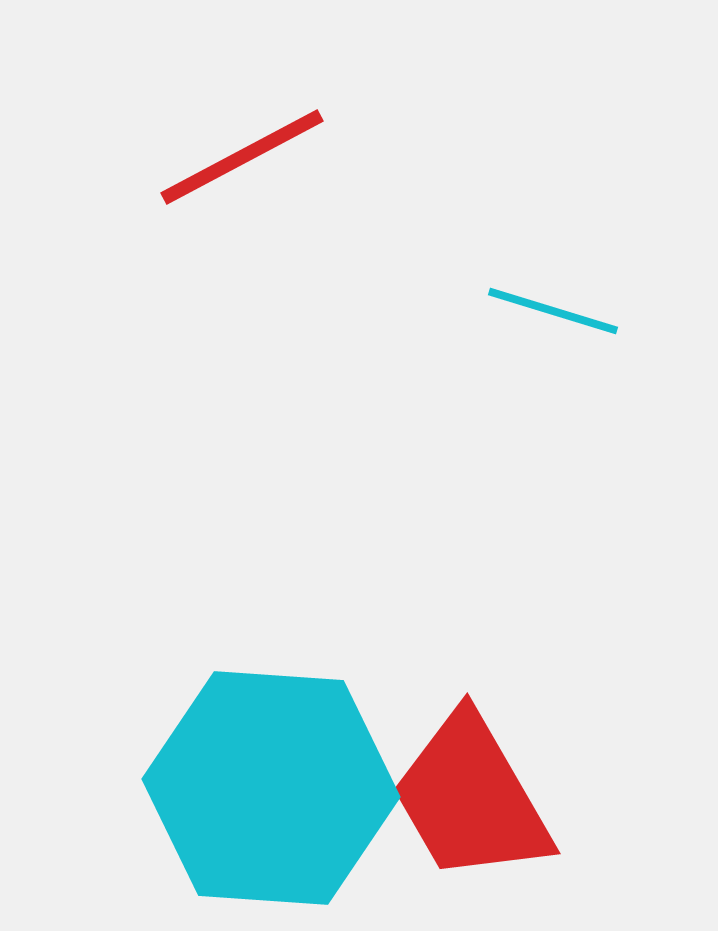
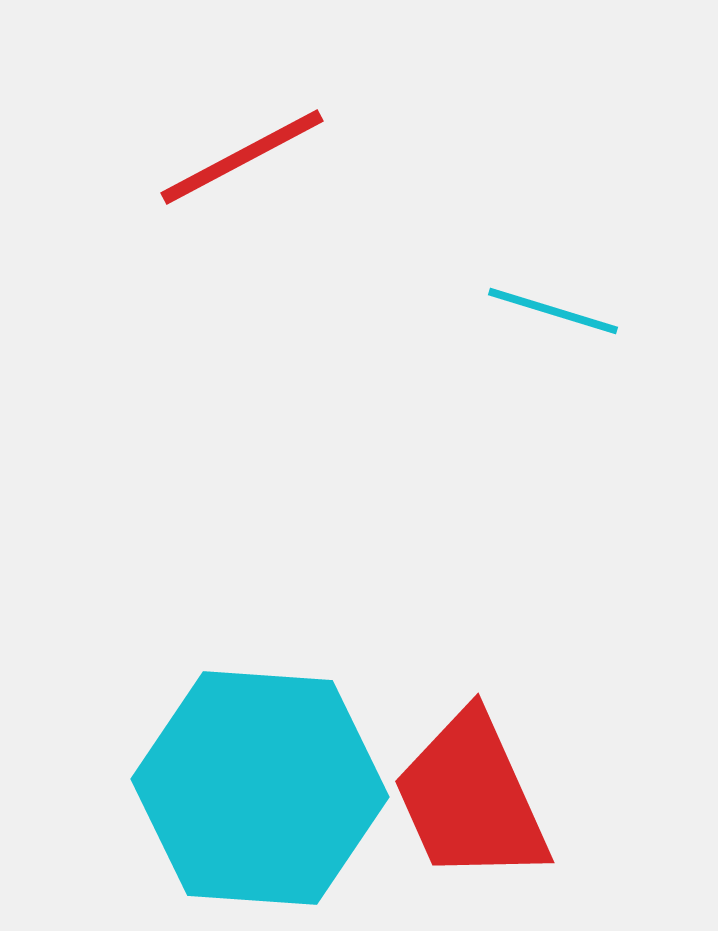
cyan hexagon: moved 11 px left
red trapezoid: rotated 6 degrees clockwise
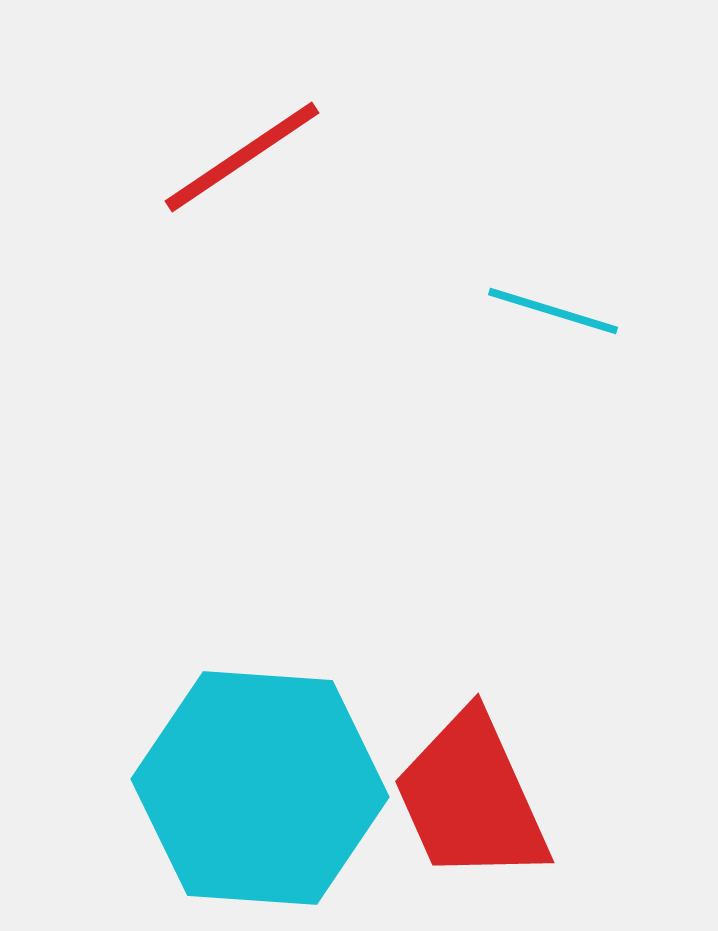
red line: rotated 6 degrees counterclockwise
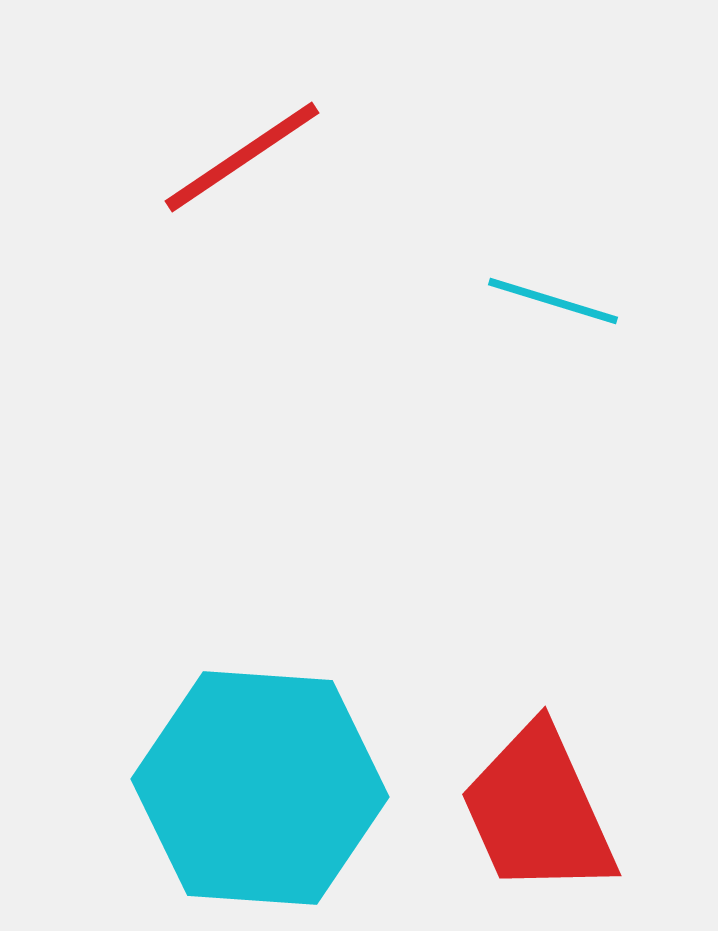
cyan line: moved 10 px up
red trapezoid: moved 67 px right, 13 px down
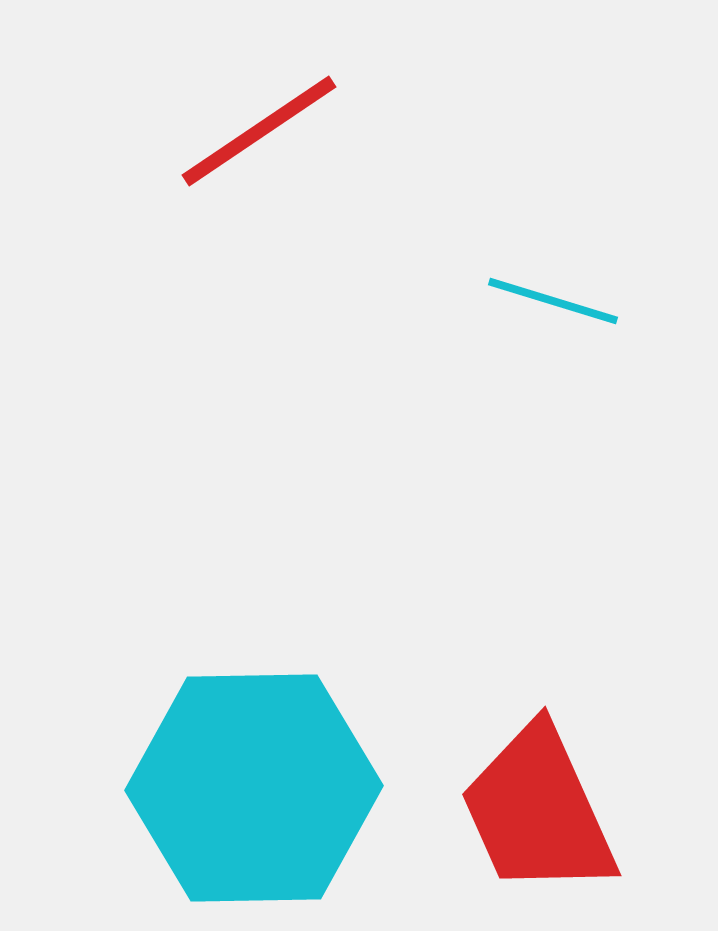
red line: moved 17 px right, 26 px up
cyan hexagon: moved 6 px left; rotated 5 degrees counterclockwise
